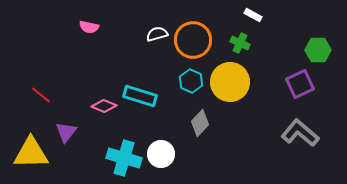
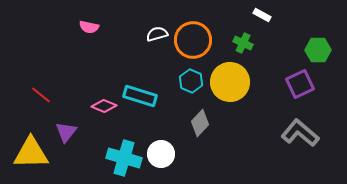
white rectangle: moved 9 px right
green cross: moved 3 px right
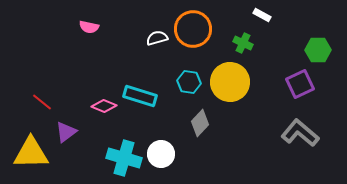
white semicircle: moved 4 px down
orange circle: moved 11 px up
cyan hexagon: moved 2 px left, 1 px down; rotated 15 degrees counterclockwise
red line: moved 1 px right, 7 px down
purple triangle: rotated 15 degrees clockwise
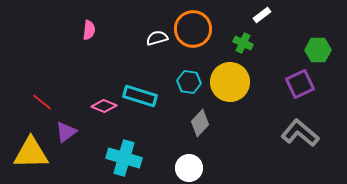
white rectangle: rotated 66 degrees counterclockwise
pink semicircle: moved 3 px down; rotated 96 degrees counterclockwise
white circle: moved 28 px right, 14 px down
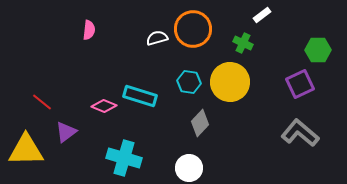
yellow triangle: moved 5 px left, 3 px up
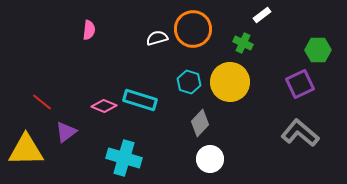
cyan hexagon: rotated 10 degrees clockwise
cyan rectangle: moved 4 px down
white circle: moved 21 px right, 9 px up
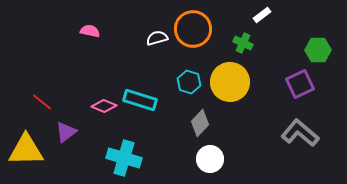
pink semicircle: moved 1 px right, 1 px down; rotated 84 degrees counterclockwise
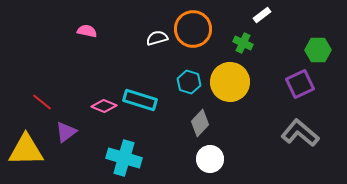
pink semicircle: moved 3 px left
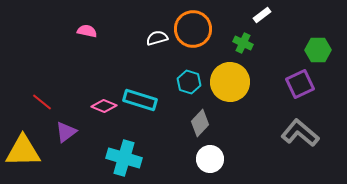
yellow triangle: moved 3 px left, 1 px down
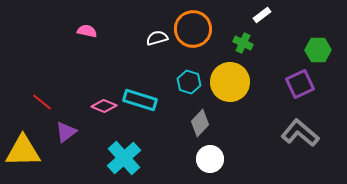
cyan cross: rotated 32 degrees clockwise
